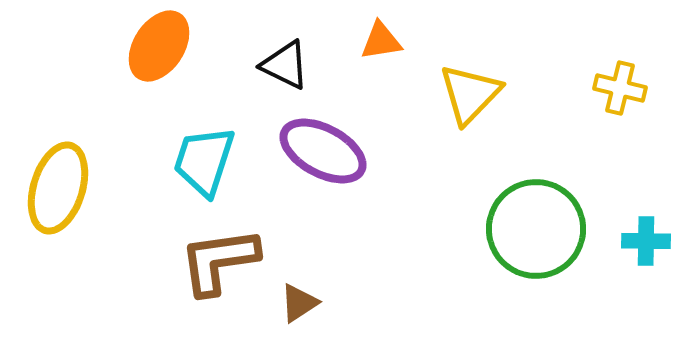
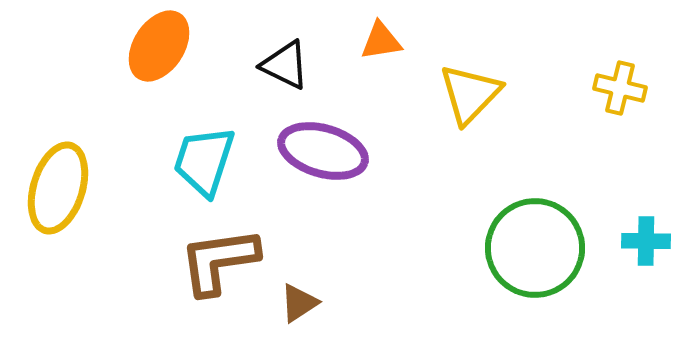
purple ellipse: rotated 12 degrees counterclockwise
green circle: moved 1 px left, 19 px down
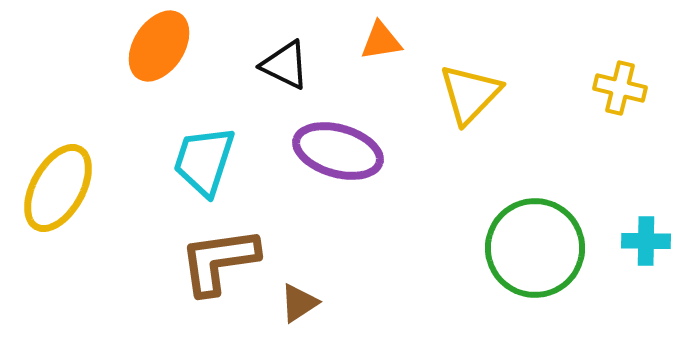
purple ellipse: moved 15 px right
yellow ellipse: rotated 12 degrees clockwise
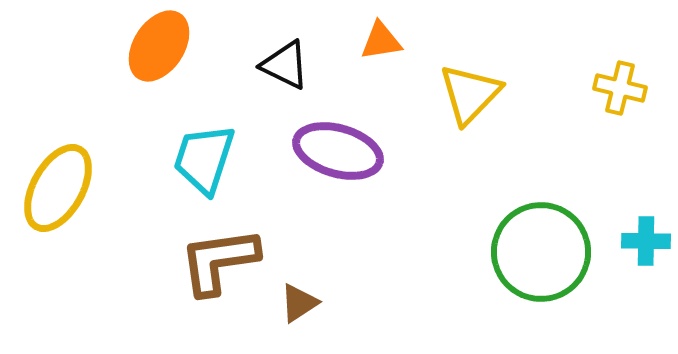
cyan trapezoid: moved 2 px up
green circle: moved 6 px right, 4 px down
